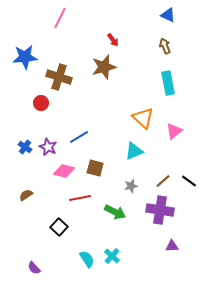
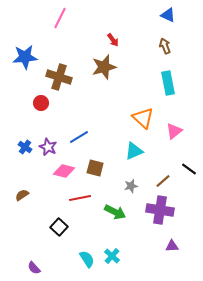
black line: moved 12 px up
brown semicircle: moved 4 px left
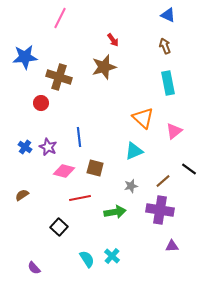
blue line: rotated 66 degrees counterclockwise
green arrow: rotated 35 degrees counterclockwise
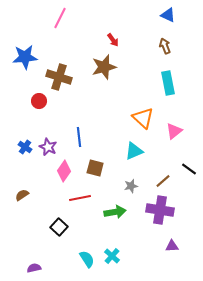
red circle: moved 2 px left, 2 px up
pink diamond: rotated 70 degrees counterclockwise
purple semicircle: rotated 120 degrees clockwise
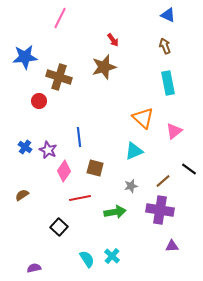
purple star: moved 3 px down
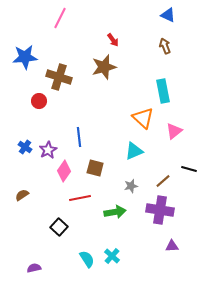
cyan rectangle: moved 5 px left, 8 px down
purple star: rotated 18 degrees clockwise
black line: rotated 21 degrees counterclockwise
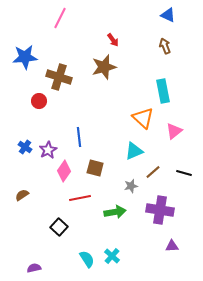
black line: moved 5 px left, 4 px down
brown line: moved 10 px left, 9 px up
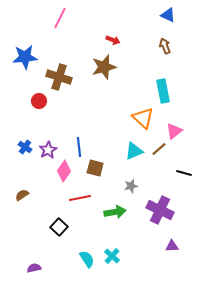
red arrow: rotated 32 degrees counterclockwise
blue line: moved 10 px down
brown line: moved 6 px right, 23 px up
purple cross: rotated 16 degrees clockwise
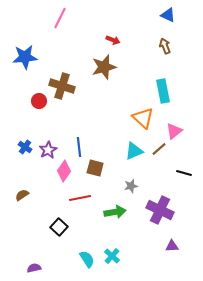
brown cross: moved 3 px right, 9 px down
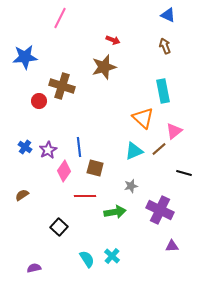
red line: moved 5 px right, 2 px up; rotated 10 degrees clockwise
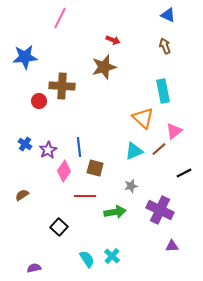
brown cross: rotated 15 degrees counterclockwise
blue cross: moved 3 px up
black line: rotated 42 degrees counterclockwise
